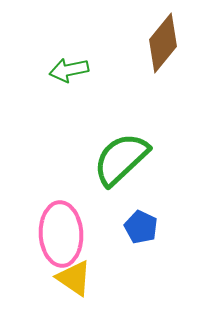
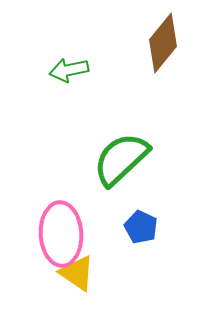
yellow triangle: moved 3 px right, 5 px up
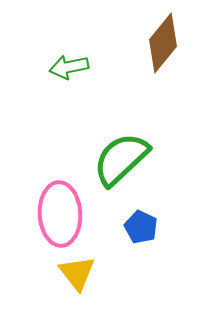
green arrow: moved 3 px up
pink ellipse: moved 1 px left, 20 px up
yellow triangle: rotated 18 degrees clockwise
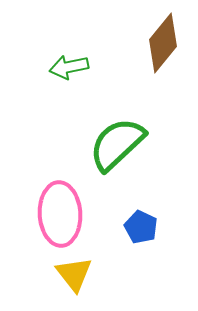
green semicircle: moved 4 px left, 15 px up
yellow triangle: moved 3 px left, 1 px down
